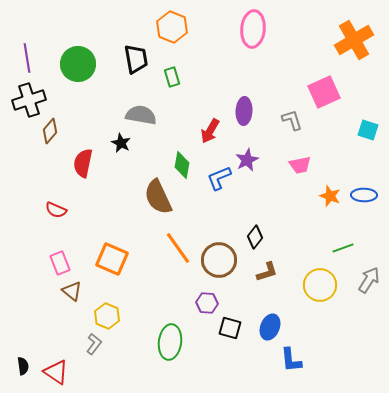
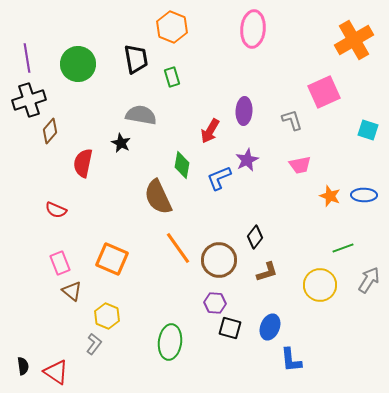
purple hexagon at (207, 303): moved 8 px right
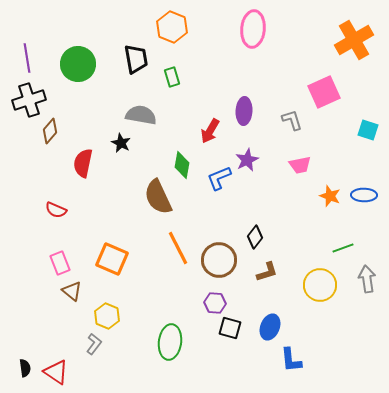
orange line at (178, 248): rotated 8 degrees clockwise
gray arrow at (369, 280): moved 2 px left, 1 px up; rotated 40 degrees counterclockwise
black semicircle at (23, 366): moved 2 px right, 2 px down
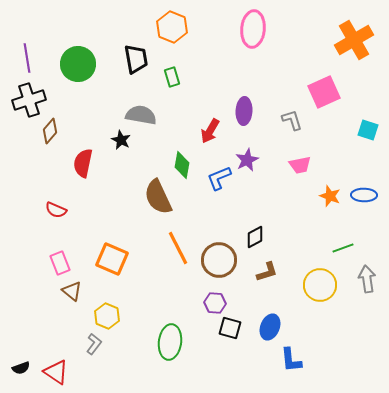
black star at (121, 143): moved 3 px up
black diamond at (255, 237): rotated 25 degrees clockwise
black semicircle at (25, 368): moved 4 px left; rotated 78 degrees clockwise
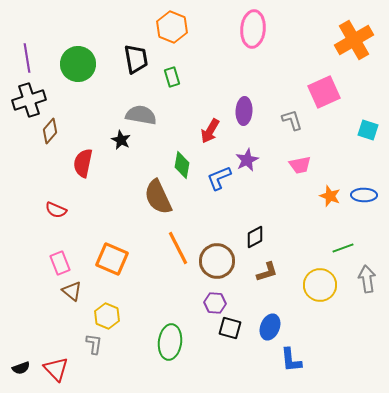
brown circle at (219, 260): moved 2 px left, 1 px down
gray L-shape at (94, 344): rotated 30 degrees counterclockwise
red triangle at (56, 372): moved 3 px up; rotated 12 degrees clockwise
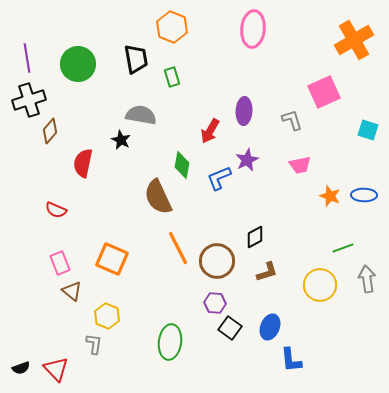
black square at (230, 328): rotated 20 degrees clockwise
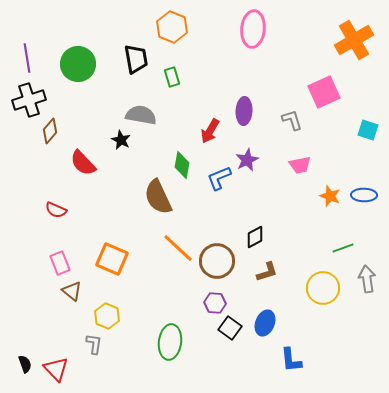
red semicircle at (83, 163): rotated 56 degrees counterclockwise
orange line at (178, 248): rotated 20 degrees counterclockwise
yellow circle at (320, 285): moved 3 px right, 3 px down
blue ellipse at (270, 327): moved 5 px left, 4 px up
black semicircle at (21, 368): moved 4 px right, 4 px up; rotated 90 degrees counterclockwise
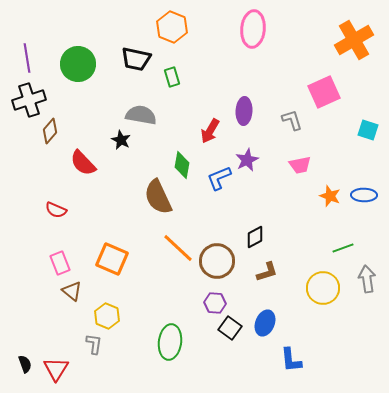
black trapezoid at (136, 59): rotated 112 degrees clockwise
red triangle at (56, 369): rotated 16 degrees clockwise
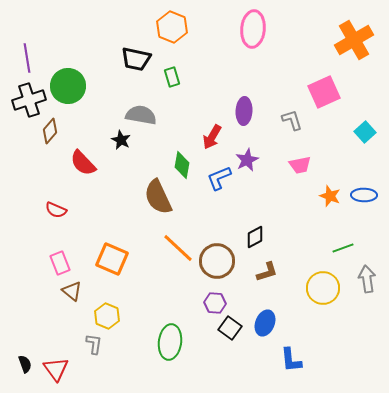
green circle at (78, 64): moved 10 px left, 22 px down
cyan square at (368, 130): moved 3 px left, 2 px down; rotated 30 degrees clockwise
red arrow at (210, 131): moved 2 px right, 6 px down
red triangle at (56, 369): rotated 8 degrees counterclockwise
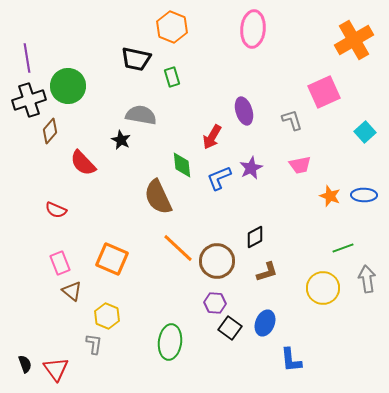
purple ellipse at (244, 111): rotated 20 degrees counterclockwise
purple star at (247, 160): moved 4 px right, 8 px down
green diamond at (182, 165): rotated 16 degrees counterclockwise
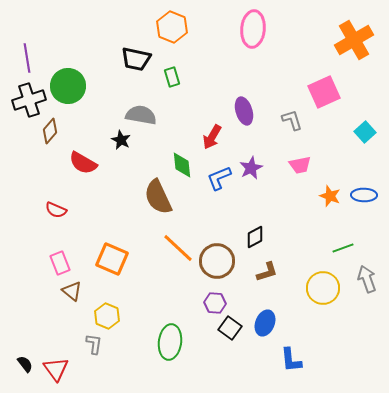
red semicircle at (83, 163): rotated 16 degrees counterclockwise
gray arrow at (367, 279): rotated 12 degrees counterclockwise
black semicircle at (25, 364): rotated 18 degrees counterclockwise
